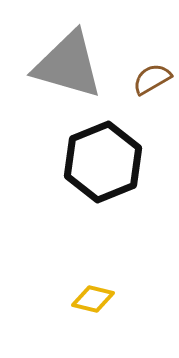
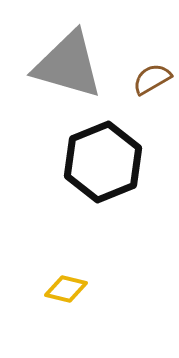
yellow diamond: moved 27 px left, 10 px up
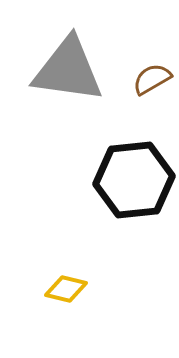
gray triangle: moved 5 px down; rotated 8 degrees counterclockwise
black hexagon: moved 31 px right, 18 px down; rotated 16 degrees clockwise
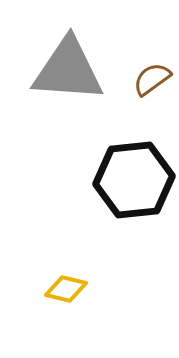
gray triangle: rotated 4 degrees counterclockwise
brown semicircle: rotated 6 degrees counterclockwise
